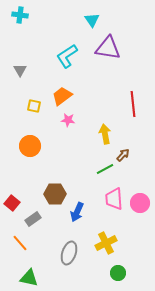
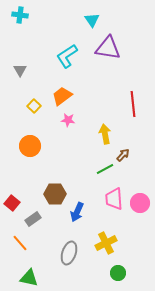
yellow square: rotated 32 degrees clockwise
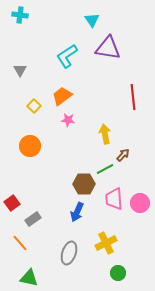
red line: moved 7 px up
brown hexagon: moved 29 px right, 10 px up
red square: rotated 14 degrees clockwise
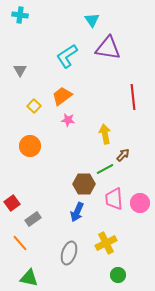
green circle: moved 2 px down
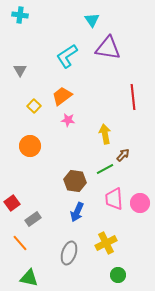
brown hexagon: moved 9 px left, 3 px up; rotated 10 degrees clockwise
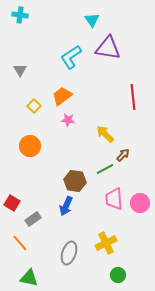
cyan L-shape: moved 4 px right, 1 px down
yellow arrow: rotated 36 degrees counterclockwise
red square: rotated 21 degrees counterclockwise
blue arrow: moved 11 px left, 6 px up
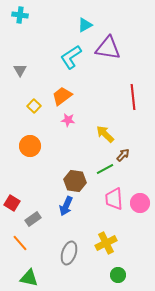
cyan triangle: moved 7 px left, 5 px down; rotated 35 degrees clockwise
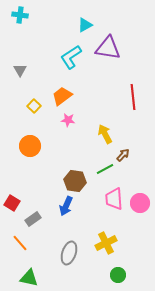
yellow arrow: rotated 18 degrees clockwise
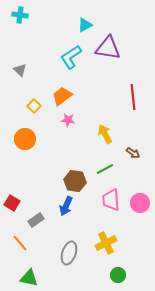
gray triangle: rotated 16 degrees counterclockwise
orange circle: moved 5 px left, 7 px up
brown arrow: moved 10 px right, 2 px up; rotated 80 degrees clockwise
pink trapezoid: moved 3 px left, 1 px down
gray rectangle: moved 3 px right, 1 px down
